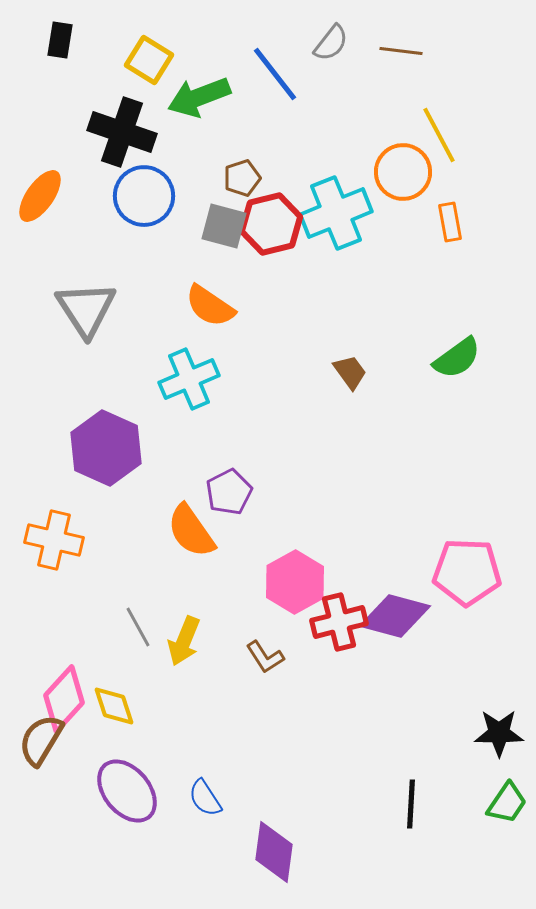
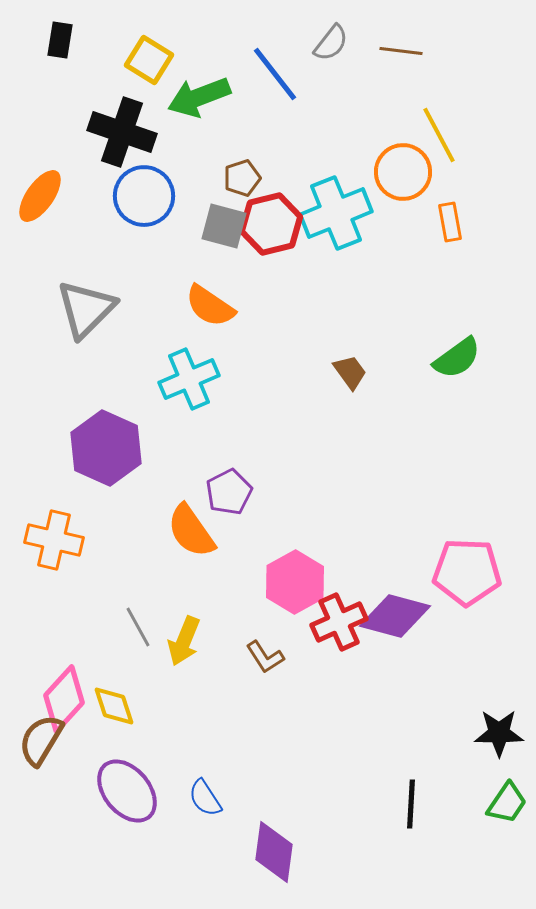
gray triangle at (86, 309): rotated 18 degrees clockwise
red cross at (339, 622): rotated 10 degrees counterclockwise
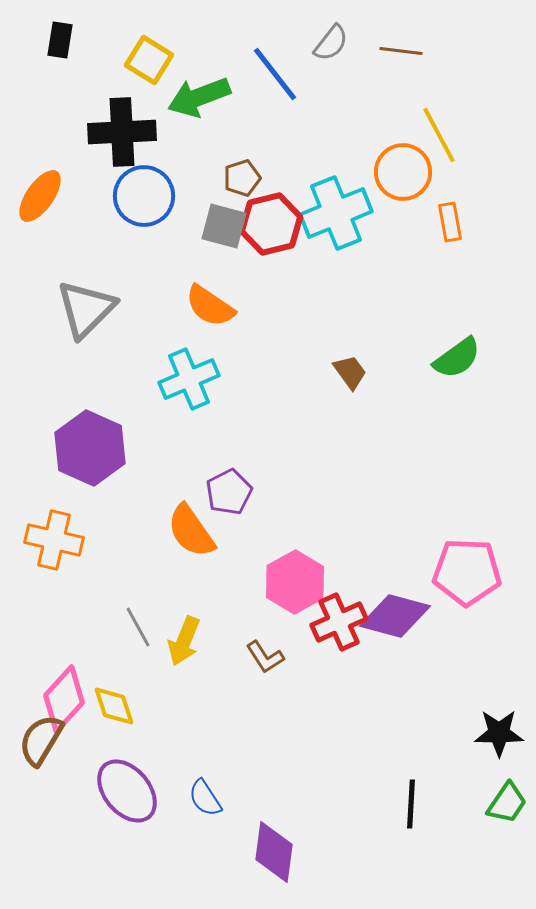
black cross at (122, 132): rotated 22 degrees counterclockwise
purple hexagon at (106, 448): moved 16 px left
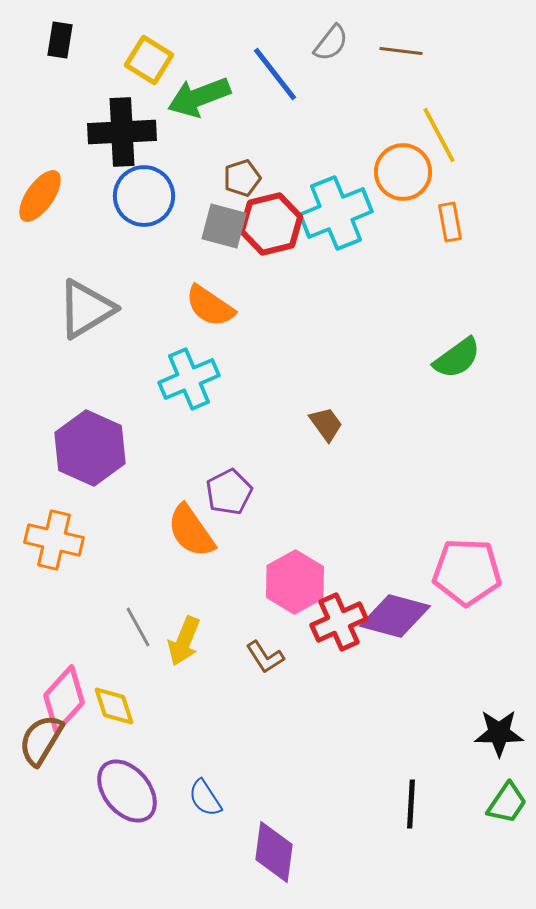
gray triangle at (86, 309): rotated 14 degrees clockwise
brown trapezoid at (350, 372): moved 24 px left, 52 px down
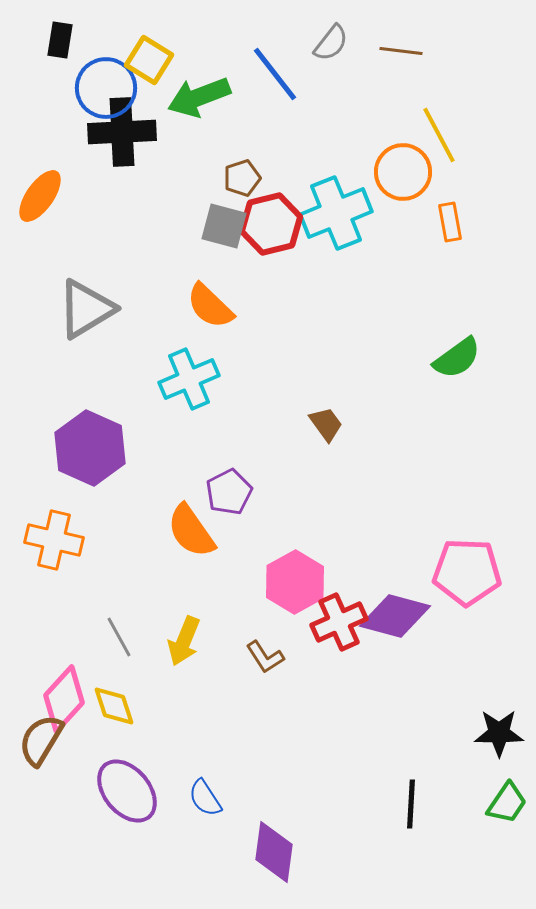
blue circle at (144, 196): moved 38 px left, 108 px up
orange semicircle at (210, 306): rotated 10 degrees clockwise
gray line at (138, 627): moved 19 px left, 10 px down
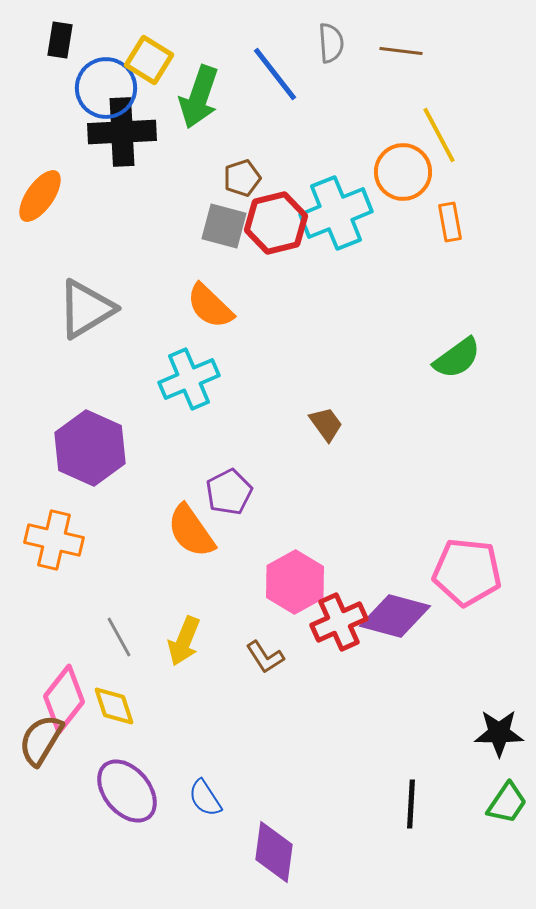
gray semicircle at (331, 43): rotated 42 degrees counterclockwise
green arrow at (199, 97): rotated 50 degrees counterclockwise
red hexagon at (271, 224): moved 5 px right, 1 px up
pink pentagon at (467, 572): rotated 4 degrees clockwise
pink diamond at (64, 699): rotated 4 degrees counterclockwise
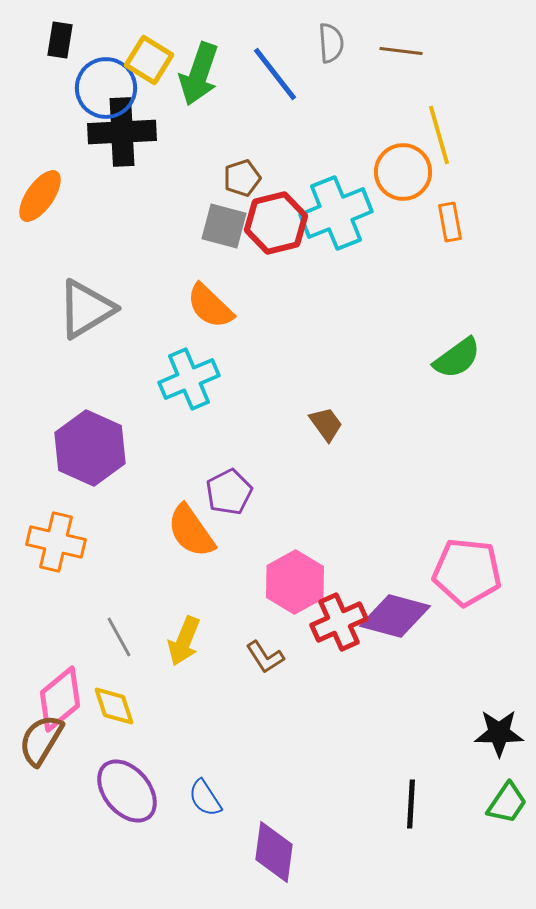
green arrow at (199, 97): moved 23 px up
yellow line at (439, 135): rotated 12 degrees clockwise
orange cross at (54, 540): moved 2 px right, 2 px down
pink diamond at (64, 699): moved 4 px left; rotated 12 degrees clockwise
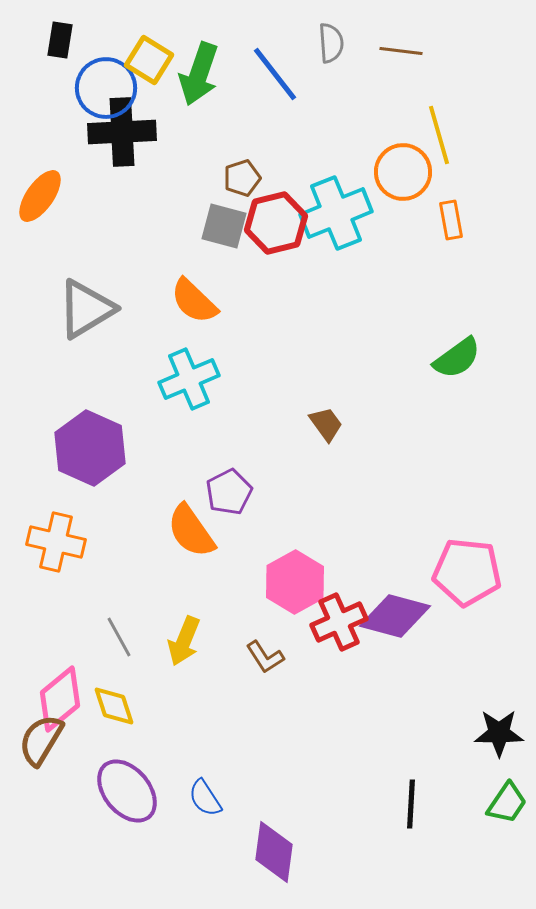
orange rectangle at (450, 222): moved 1 px right, 2 px up
orange semicircle at (210, 306): moved 16 px left, 5 px up
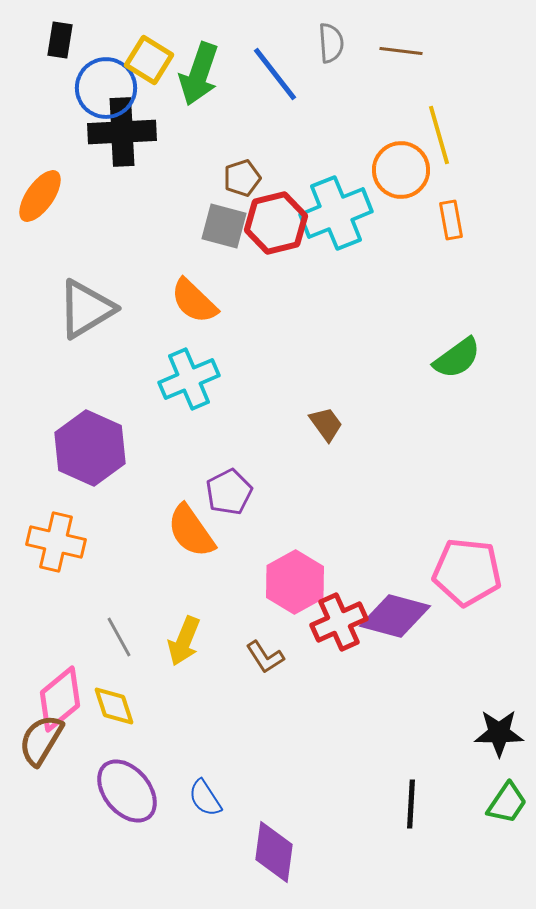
orange circle at (403, 172): moved 2 px left, 2 px up
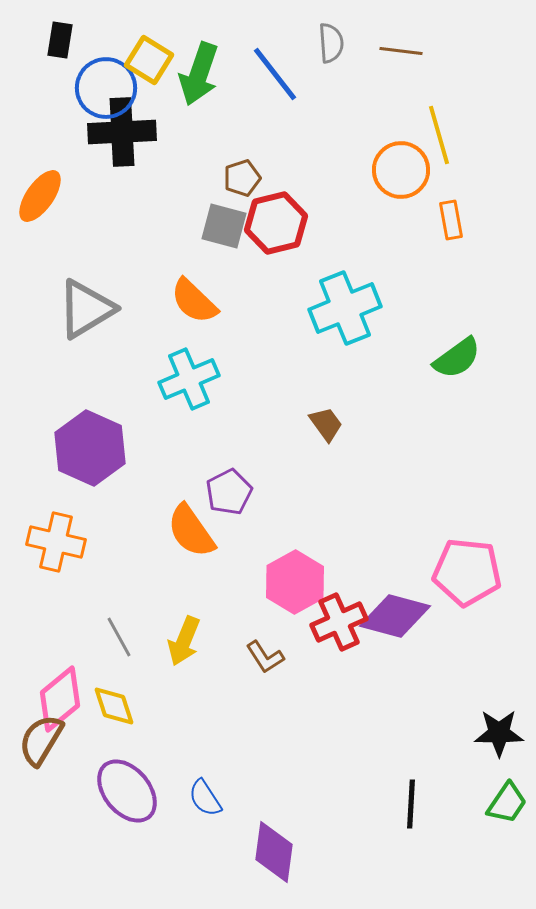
cyan cross at (336, 213): moved 9 px right, 95 px down
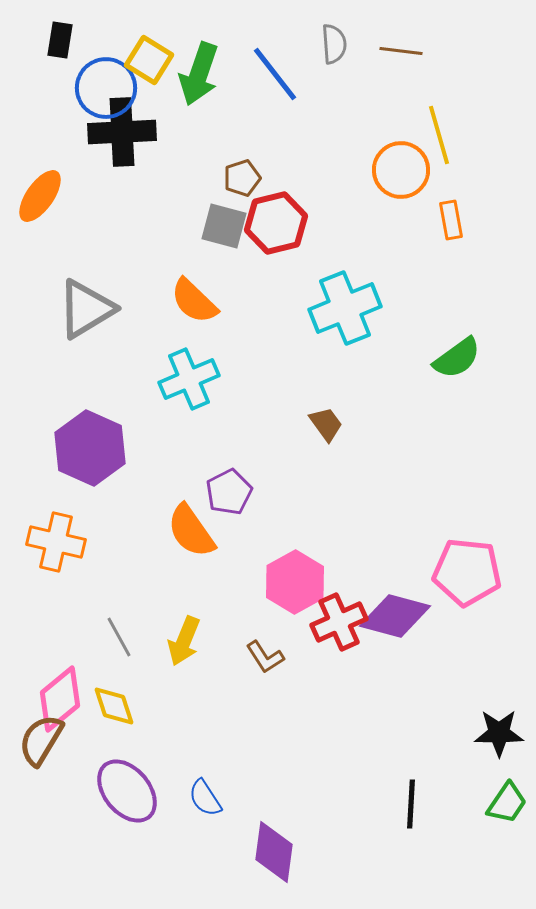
gray semicircle at (331, 43): moved 3 px right, 1 px down
